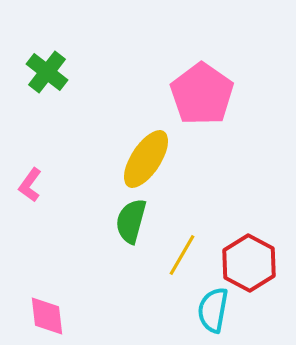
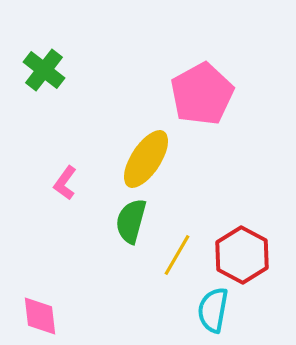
green cross: moved 3 px left, 2 px up
pink pentagon: rotated 8 degrees clockwise
pink L-shape: moved 35 px right, 2 px up
yellow line: moved 5 px left
red hexagon: moved 7 px left, 8 px up
pink diamond: moved 7 px left
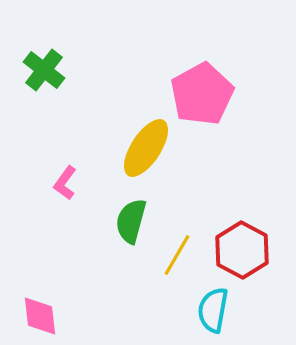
yellow ellipse: moved 11 px up
red hexagon: moved 5 px up
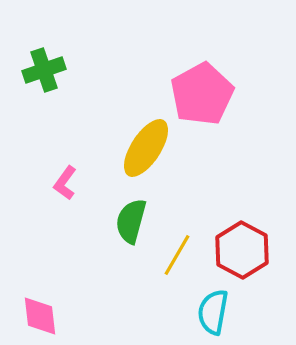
green cross: rotated 33 degrees clockwise
cyan semicircle: moved 2 px down
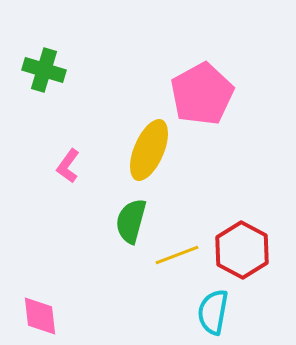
green cross: rotated 36 degrees clockwise
yellow ellipse: moved 3 px right, 2 px down; rotated 10 degrees counterclockwise
pink L-shape: moved 3 px right, 17 px up
yellow line: rotated 39 degrees clockwise
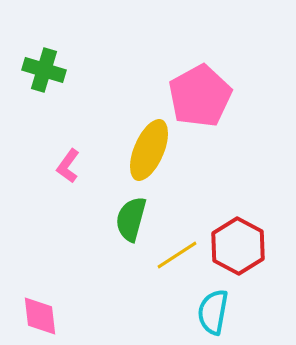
pink pentagon: moved 2 px left, 2 px down
green semicircle: moved 2 px up
red hexagon: moved 4 px left, 4 px up
yellow line: rotated 12 degrees counterclockwise
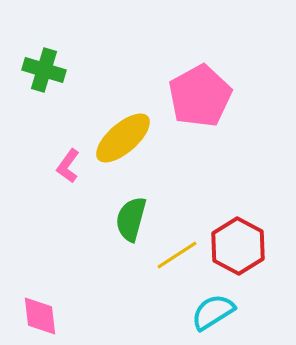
yellow ellipse: moved 26 px left, 12 px up; rotated 26 degrees clockwise
cyan semicircle: rotated 48 degrees clockwise
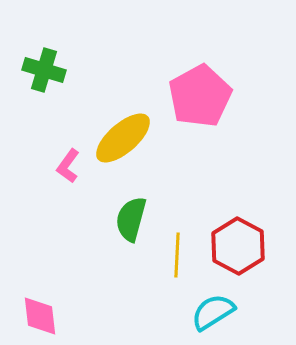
yellow line: rotated 54 degrees counterclockwise
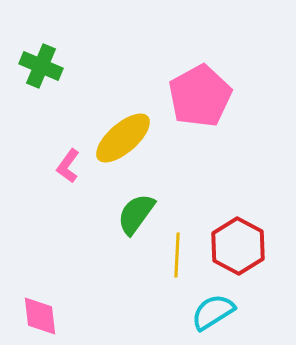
green cross: moved 3 px left, 4 px up; rotated 6 degrees clockwise
green semicircle: moved 5 px right, 5 px up; rotated 21 degrees clockwise
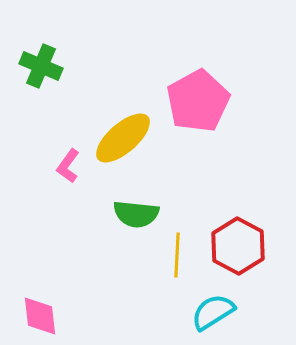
pink pentagon: moved 2 px left, 5 px down
green semicircle: rotated 120 degrees counterclockwise
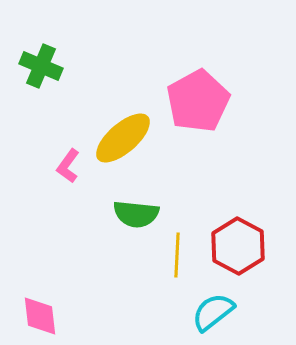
cyan semicircle: rotated 6 degrees counterclockwise
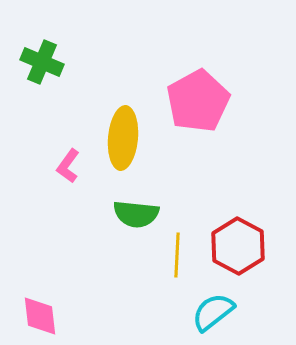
green cross: moved 1 px right, 4 px up
yellow ellipse: rotated 44 degrees counterclockwise
